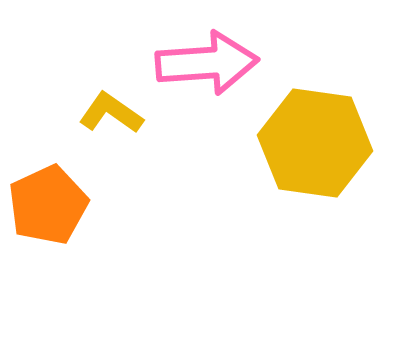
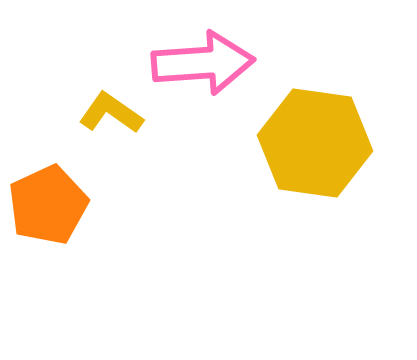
pink arrow: moved 4 px left
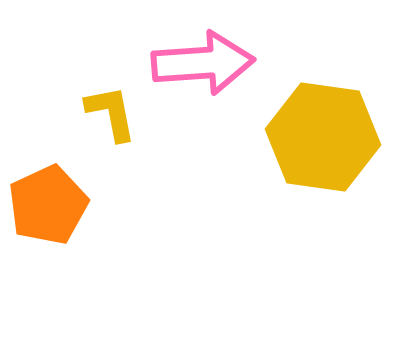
yellow L-shape: rotated 44 degrees clockwise
yellow hexagon: moved 8 px right, 6 px up
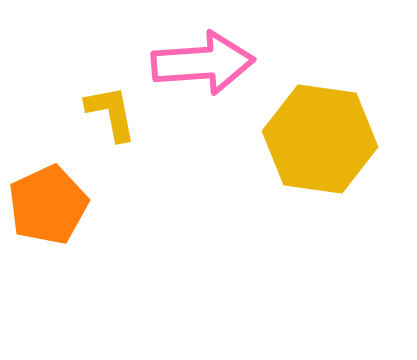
yellow hexagon: moved 3 px left, 2 px down
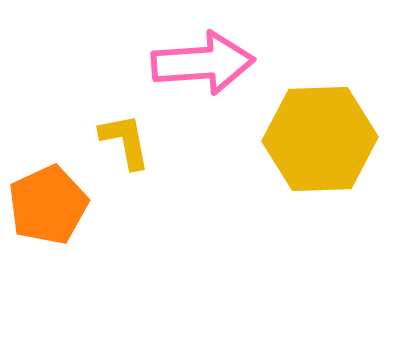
yellow L-shape: moved 14 px right, 28 px down
yellow hexagon: rotated 10 degrees counterclockwise
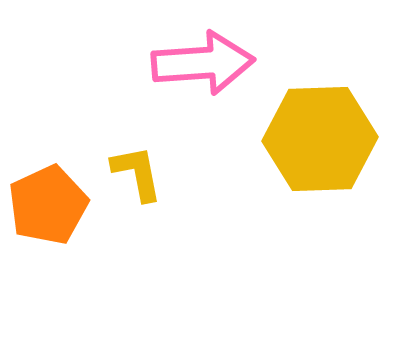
yellow L-shape: moved 12 px right, 32 px down
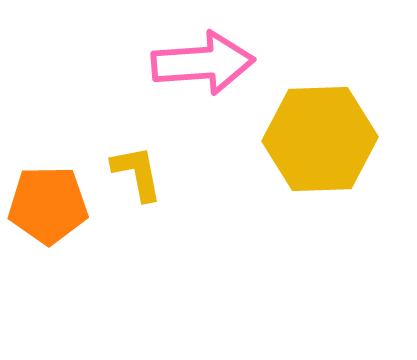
orange pentagon: rotated 24 degrees clockwise
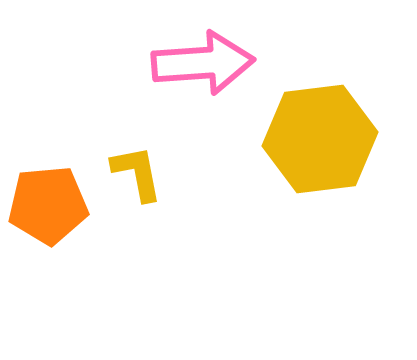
yellow hexagon: rotated 5 degrees counterclockwise
orange pentagon: rotated 4 degrees counterclockwise
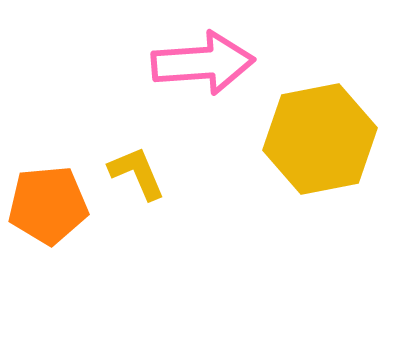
yellow hexagon: rotated 4 degrees counterclockwise
yellow L-shape: rotated 12 degrees counterclockwise
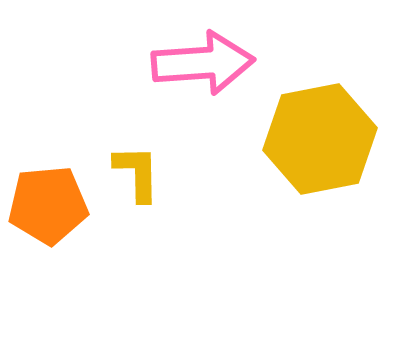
yellow L-shape: rotated 22 degrees clockwise
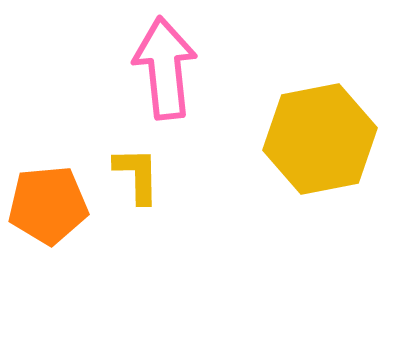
pink arrow: moved 38 px left, 5 px down; rotated 92 degrees counterclockwise
yellow L-shape: moved 2 px down
